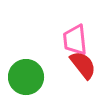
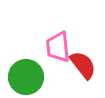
pink trapezoid: moved 17 px left, 7 px down
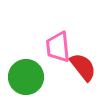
red semicircle: moved 2 px down
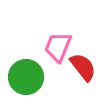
pink trapezoid: rotated 28 degrees clockwise
